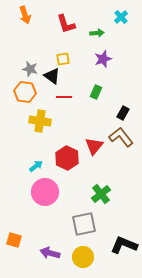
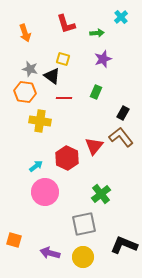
orange arrow: moved 18 px down
yellow square: rotated 24 degrees clockwise
red line: moved 1 px down
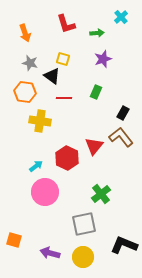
gray star: moved 6 px up
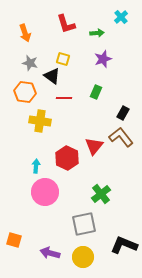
cyan arrow: rotated 48 degrees counterclockwise
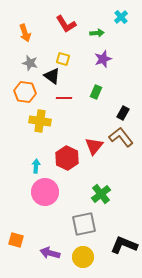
red L-shape: rotated 15 degrees counterclockwise
orange square: moved 2 px right
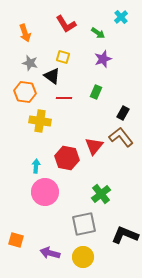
green arrow: moved 1 px right; rotated 40 degrees clockwise
yellow square: moved 2 px up
red hexagon: rotated 15 degrees counterclockwise
black L-shape: moved 1 px right, 10 px up
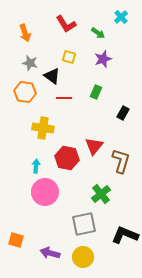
yellow square: moved 6 px right
yellow cross: moved 3 px right, 7 px down
brown L-shape: moved 24 px down; rotated 55 degrees clockwise
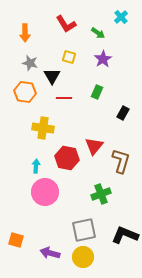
orange arrow: rotated 18 degrees clockwise
purple star: rotated 12 degrees counterclockwise
black triangle: rotated 24 degrees clockwise
green rectangle: moved 1 px right
green cross: rotated 18 degrees clockwise
gray square: moved 6 px down
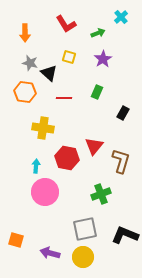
green arrow: rotated 56 degrees counterclockwise
black triangle: moved 3 px left, 3 px up; rotated 18 degrees counterclockwise
gray square: moved 1 px right, 1 px up
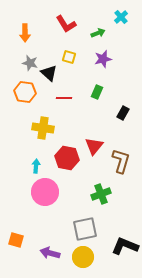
purple star: rotated 18 degrees clockwise
black L-shape: moved 11 px down
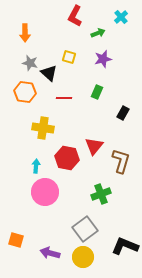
red L-shape: moved 9 px right, 8 px up; rotated 60 degrees clockwise
gray square: rotated 25 degrees counterclockwise
